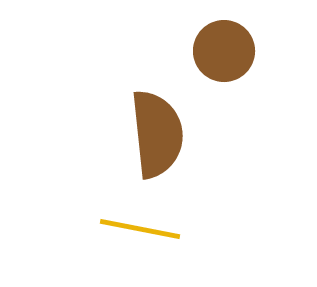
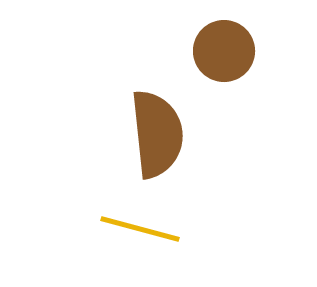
yellow line: rotated 4 degrees clockwise
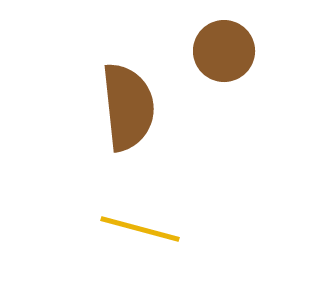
brown semicircle: moved 29 px left, 27 px up
